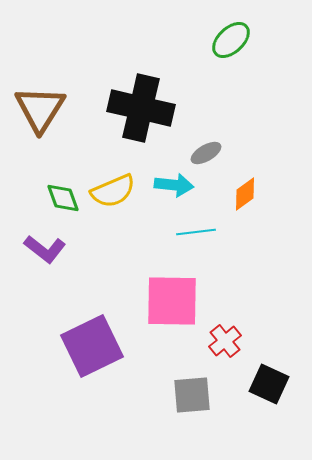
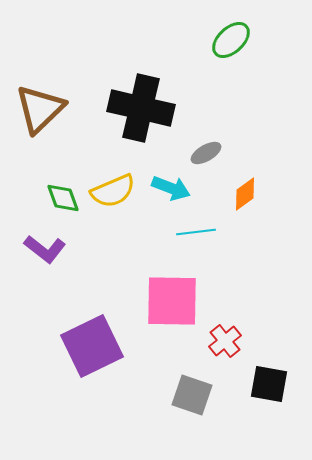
brown triangle: rotated 14 degrees clockwise
cyan arrow: moved 3 px left, 3 px down; rotated 15 degrees clockwise
black square: rotated 15 degrees counterclockwise
gray square: rotated 24 degrees clockwise
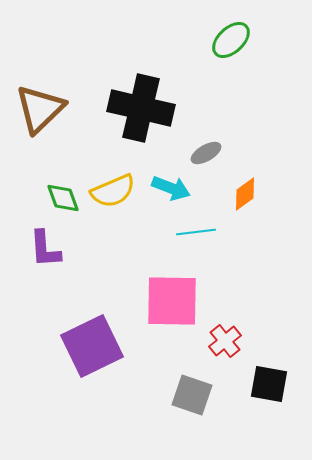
purple L-shape: rotated 48 degrees clockwise
